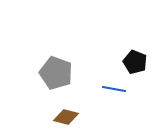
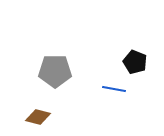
gray pentagon: moved 1 px left, 2 px up; rotated 20 degrees counterclockwise
brown diamond: moved 28 px left
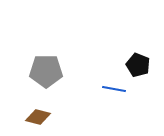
black pentagon: moved 3 px right, 3 px down
gray pentagon: moved 9 px left
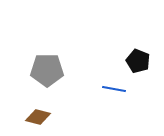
black pentagon: moved 4 px up
gray pentagon: moved 1 px right, 1 px up
